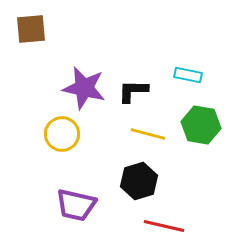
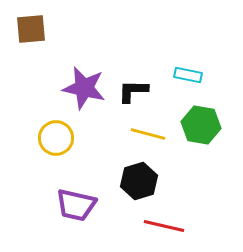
yellow circle: moved 6 px left, 4 px down
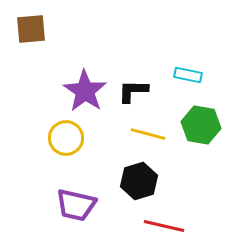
purple star: moved 1 px right, 3 px down; rotated 21 degrees clockwise
yellow circle: moved 10 px right
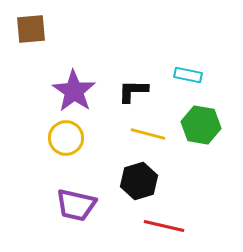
purple star: moved 11 px left
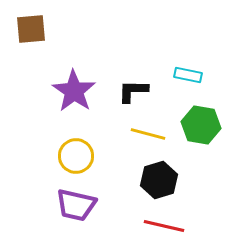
yellow circle: moved 10 px right, 18 px down
black hexagon: moved 20 px right, 1 px up
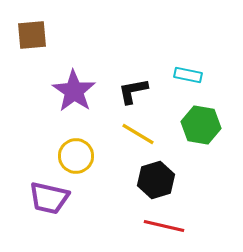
brown square: moved 1 px right, 6 px down
black L-shape: rotated 12 degrees counterclockwise
yellow line: moved 10 px left; rotated 16 degrees clockwise
black hexagon: moved 3 px left
purple trapezoid: moved 27 px left, 7 px up
